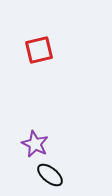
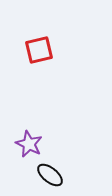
purple star: moved 6 px left
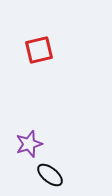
purple star: rotated 28 degrees clockwise
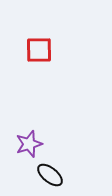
red square: rotated 12 degrees clockwise
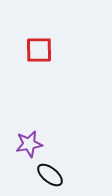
purple star: rotated 8 degrees clockwise
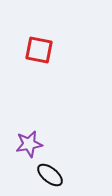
red square: rotated 12 degrees clockwise
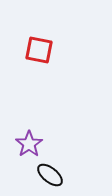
purple star: rotated 24 degrees counterclockwise
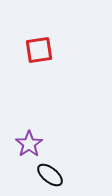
red square: rotated 20 degrees counterclockwise
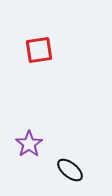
black ellipse: moved 20 px right, 5 px up
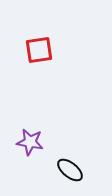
purple star: moved 1 px right, 2 px up; rotated 28 degrees counterclockwise
